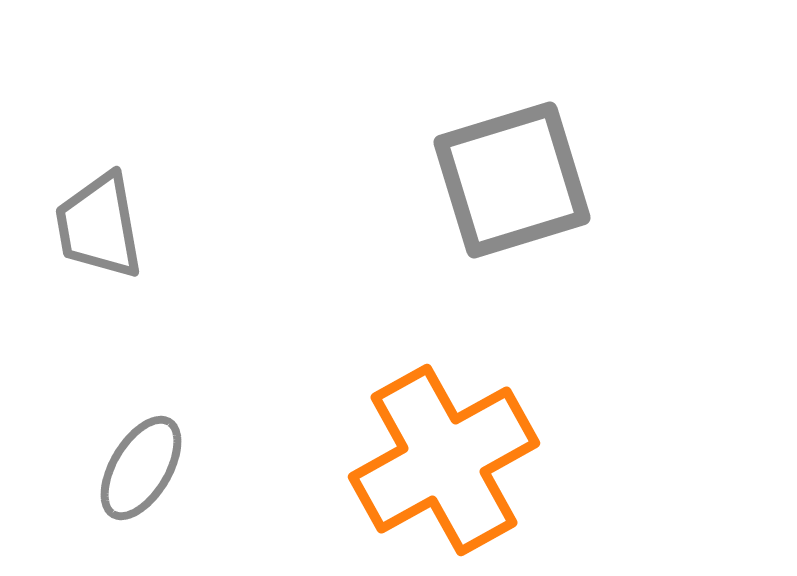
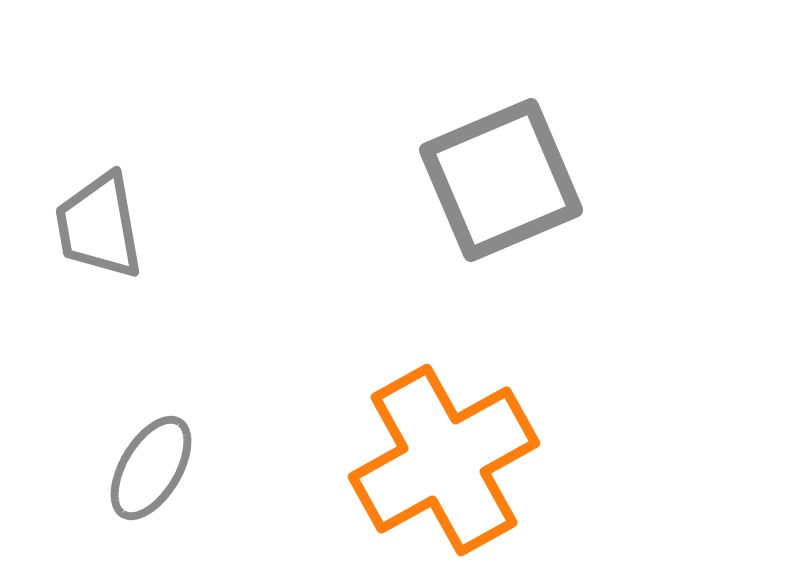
gray square: moved 11 px left; rotated 6 degrees counterclockwise
gray ellipse: moved 10 px right
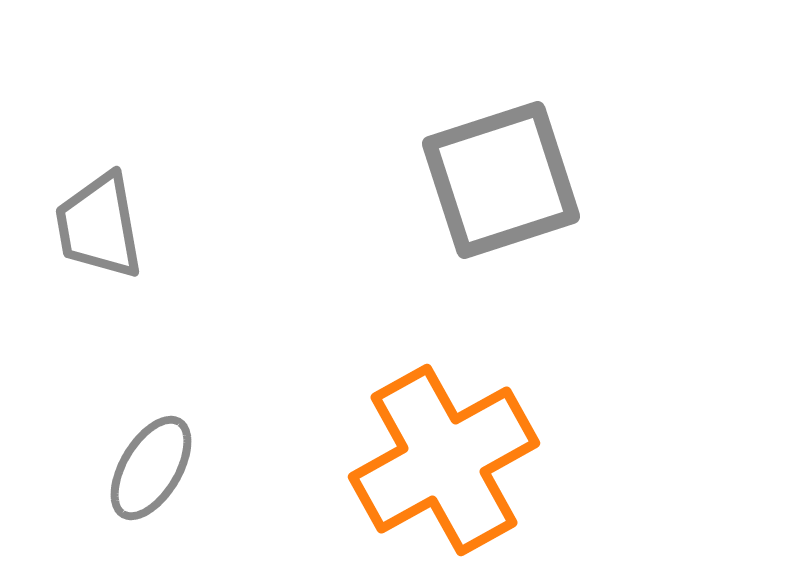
gray square: rotated 5 degrees clockwise
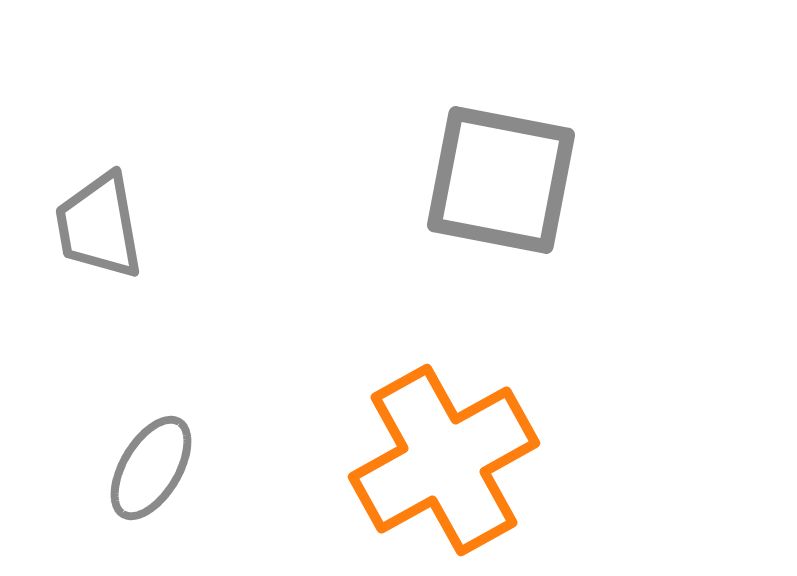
gray square: rotated 29 degrees clockwise
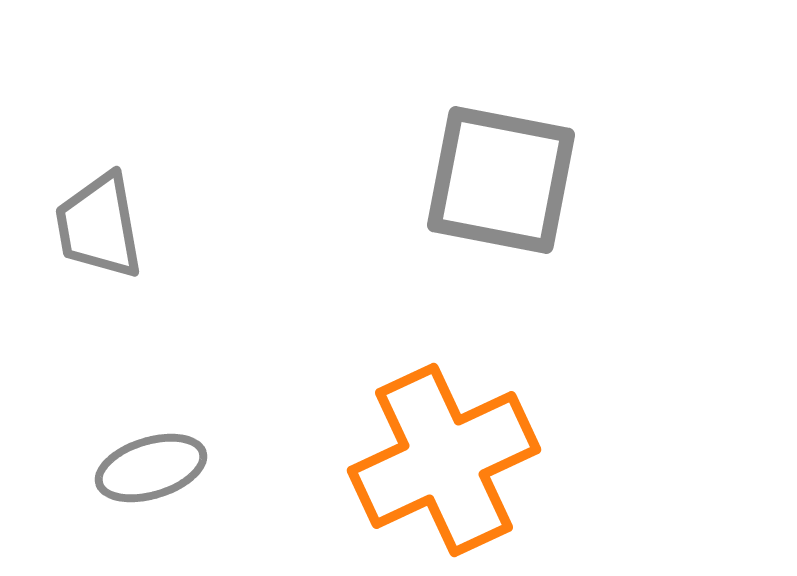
orange cross: rotated 4 degrees clockwise
gray ellipse: rotated 42 degrees clockwise
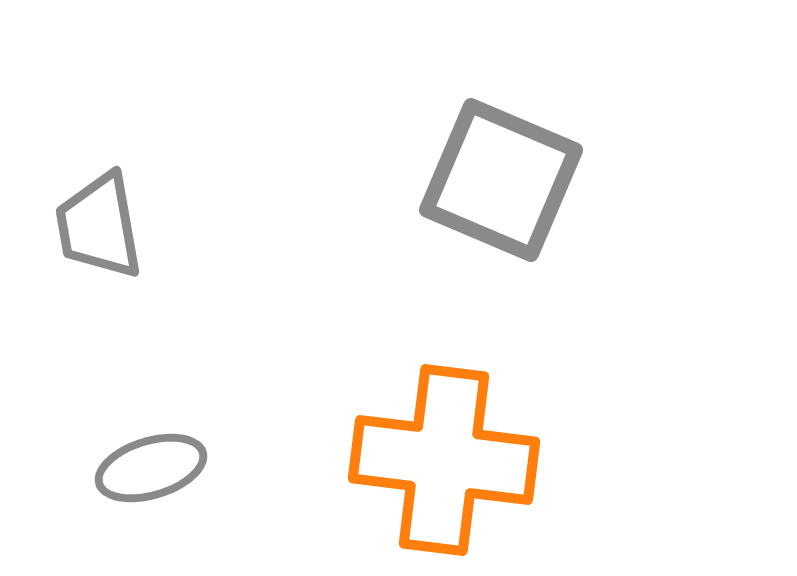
gray square: rotated 12 degrees clockwise
orange cross: rotated 32 degrees clockwise
